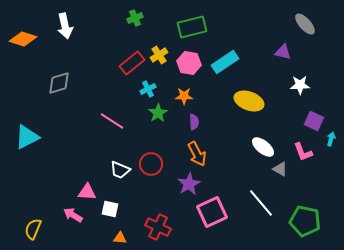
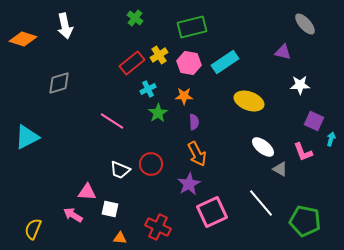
green cross: rotated 28 degrees counterclockwise
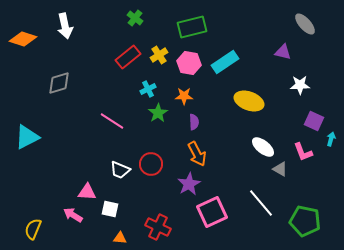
red rectangle: moved 4 px left, 6 px up
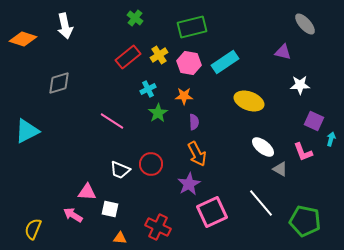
cyan triangle: moved 6 px up
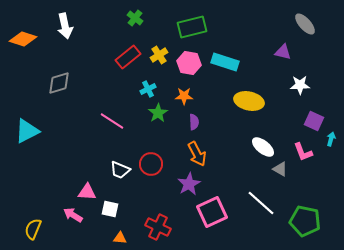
cyan rectangle: rotated 52 degrees clockwise
yellow ellipse: rotated 8 degrees counterclockwise
white line: rotated 8 degrees counterclockwise
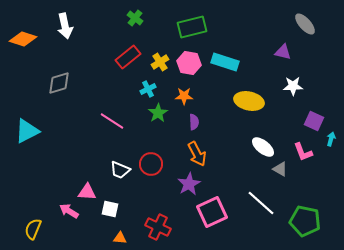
yellow cross: moved 1 px right, 7 px down
white star: moved 7 px left, 1 px down
pink arrow: moved 4 px left, 4 px up
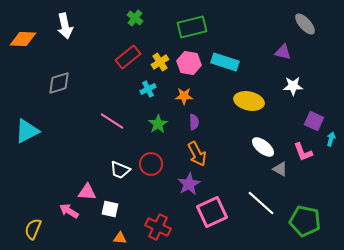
orange diamond: rotated 16 degrees counterclockwise
green star: moved 11 px down
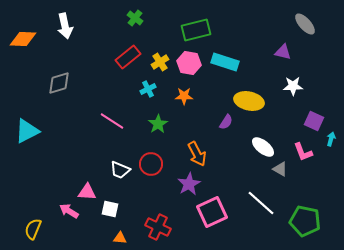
green rectangle: moved 4 px right, 3 px down
purple semicircle: moved 32 px right; rotated 35 degrees clockwise
